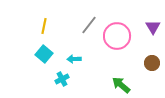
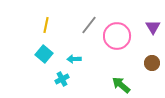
yellow line: moved 2 px right, 1 px up
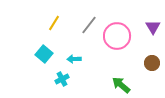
yellow line: moved 8 px right, 2 px up; rotated 21 degrees clockwise
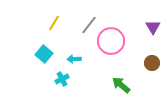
pink circle: moved 6 px left, 5 px down
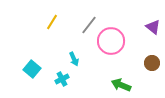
yellow line: moved 2 px left, 1 px up
purple triangle: rotated 21 degrees counterclockwise
cyan square: moved 12 px left, 15 px down
cyan arrow: rotated 112 degrees counterclockwise
green arrow: rotated 18 degrees counterclockwise
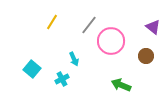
brown circle: moved 6 px left, 7 px up
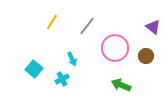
gray line: moved 2 px left, 1 px down
pink circle: moved 4 px right, 7 px down
cyan arrow: moved 2 px left
cyan square: moved 2 px right
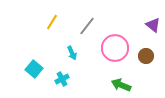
purple triangle: moved 2 px up
cyan arrow: moved 6 px up
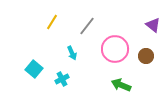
pink circle: moved 1 px down
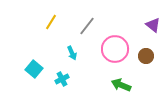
yellow line: moved 1 px left
